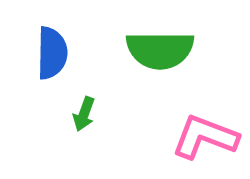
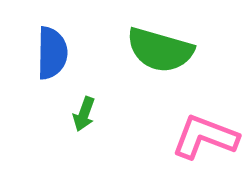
green semicircle: rotated 16 degrees clockwise
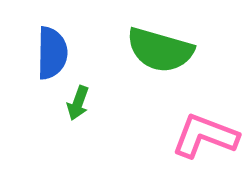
green arrow: moved 6 px left, 11 px up
pink L-shape: moved 1 px up
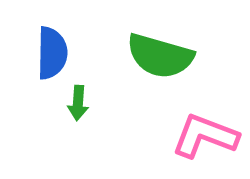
green semicircle: moved 6 px down
green arrow: rotated 16 degrees counterclockwise
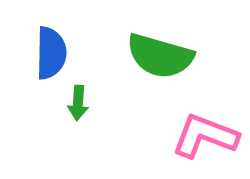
blue semicircle: moved 1 px left
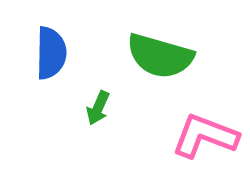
green arrow: moved 20 px right, 5 px down; rotated 20 degrees clockwise
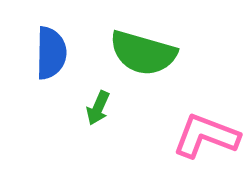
green semicircle: moved 17 px left, 3 px up
pink L-shape: moved 1 px right
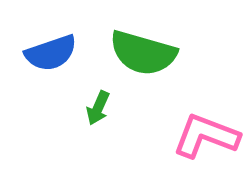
blue semicircle: rotated 70 degrees clockwise
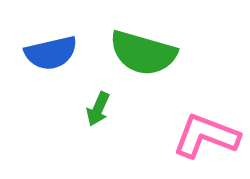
blue semicircle: rotated 6 degrees clockwise
green arrow: moved 1 px down
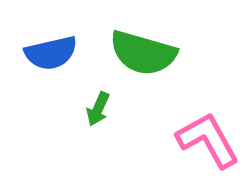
pink L-shape: moved 2 px right, 4 px down; rotated 40 degrees clockwise
